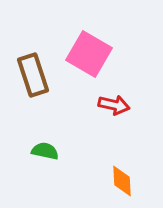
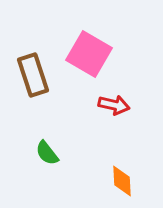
green semicircle: moved 2 px right, 2 px down; rotated 140 degrees counterclockwise
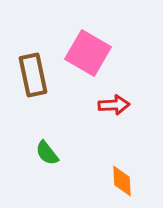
pink square: moved 1 px left, 1 px up
brown rectangle: rotated 6 degrees clockwise
red arrow: rotated 16 degrees counterclockwise
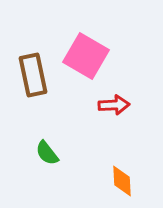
pink square: moved 2 px left, 3 px down
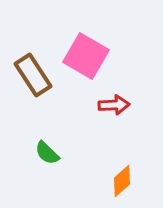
brown rectangle: rotated 21 degrees counterclockwise
green semicircle: rotated 8 degrees counterclockwise
orange diamond: rotated 52 degrees clockwise
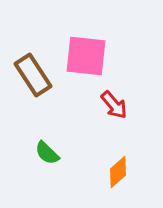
pink square: rotated 24 degrees counterclockwise
red arrow: rotated 52 degrees clockwise
orange diamond: moved 4 px left, 9 px up
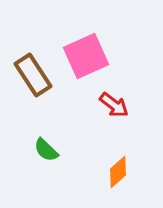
pink square: rotated 30 degrees counterclockwise
red arrow: rotated 12 degrees counterclockwise
green semicircle: moved 1 px left, 3 px up
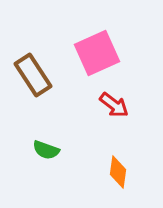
pink square: moved 11 px right, 3 px up
green semicircle: rotated 24 degrees counterclockwise
orange diamond: rotated 40 degrees counterclockwise
